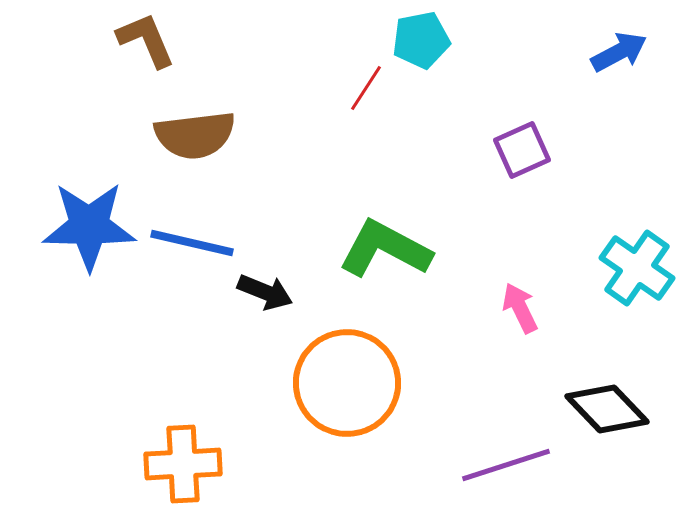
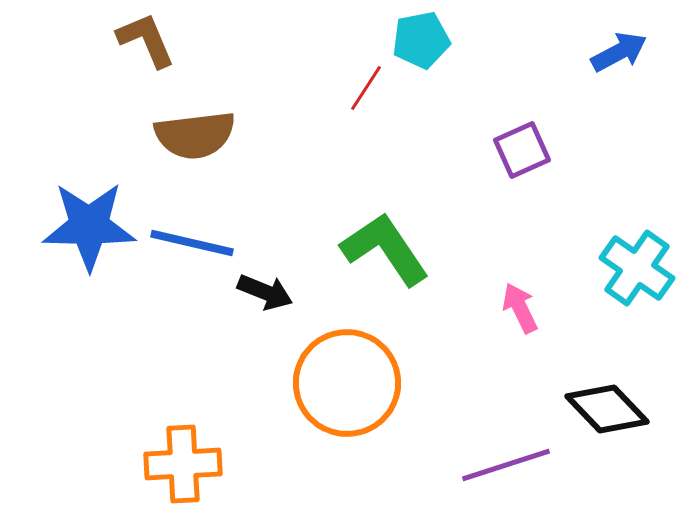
green L-shape: rotated 28 degrees clockwise
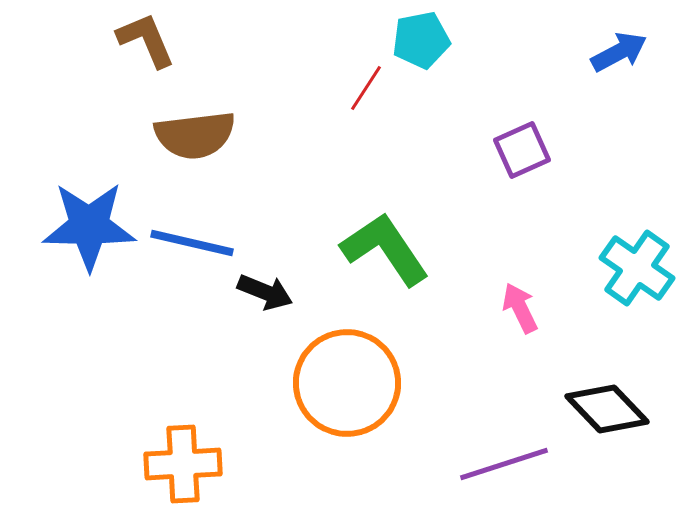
purple line: moved 2 px left, 1 px up
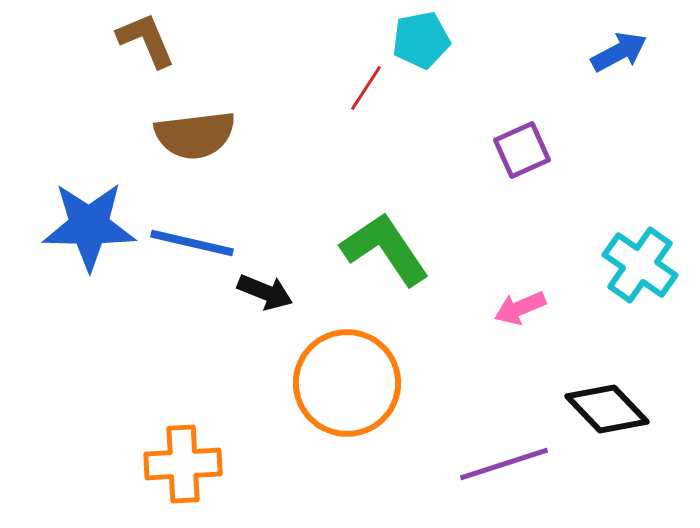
cyan cross: moved 3 px right, 3 px up
pink arrow: rotated 87 degrees counterclockwise
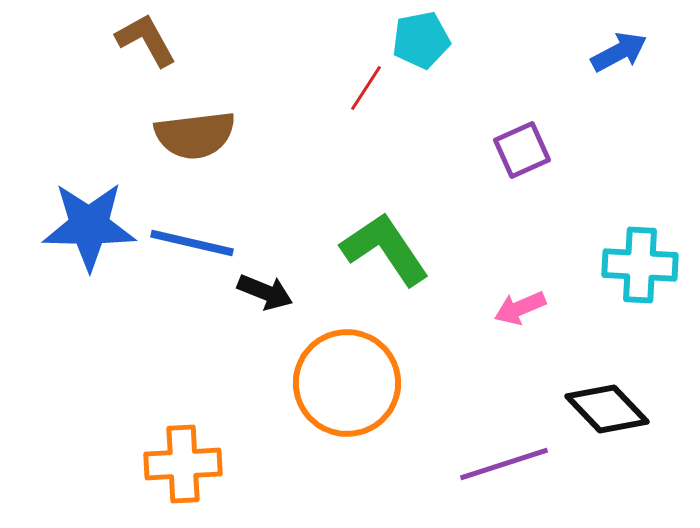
brown L-shape: rotated 6 degrees counterclockwise
cyan cross: rotated 32 degrees counterclockwise
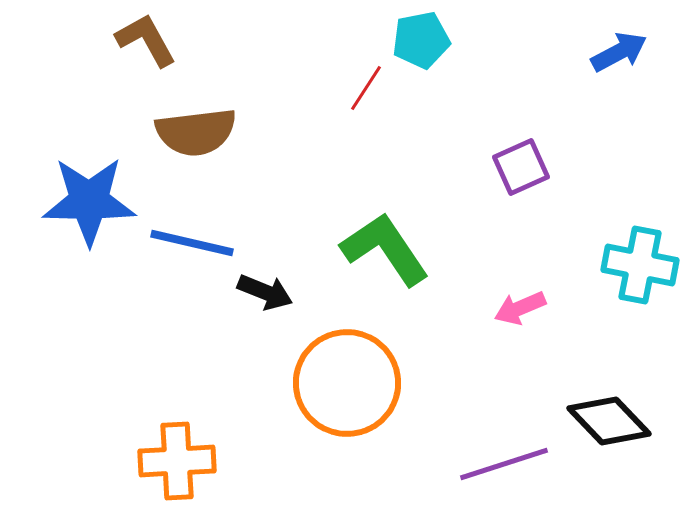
brown semicircle: moved 1 px right, 3 px up
purple square: moved 1 px left, 17 px down
blue star: moved 25 px up
cyan cross: rotated 8 degrees clockwise
black diamond: moved 2 px right, 12 px down
orange cross: moved 6 px left, 3 px up
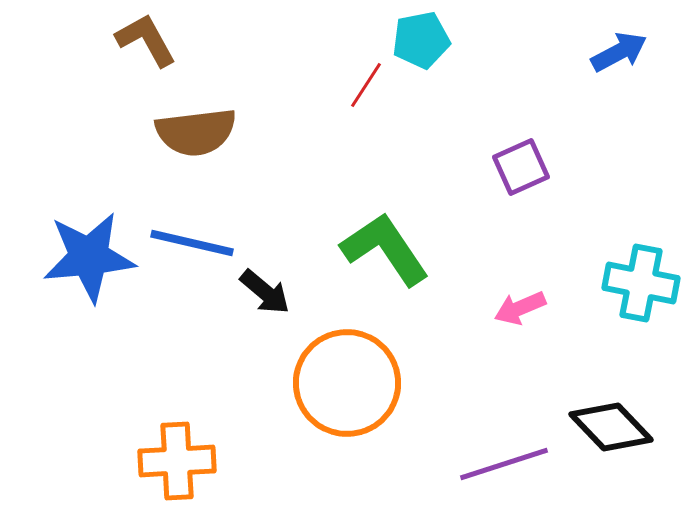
red line: moved 3 px up
blue star: moved 56 px down; rotated 6 degrees counterclockwise
cyan cross: moved 1 px right, 18 px down
black arrow: rotated 18 degrees clockwise
black diamond: moved 2 px right, 6 px down
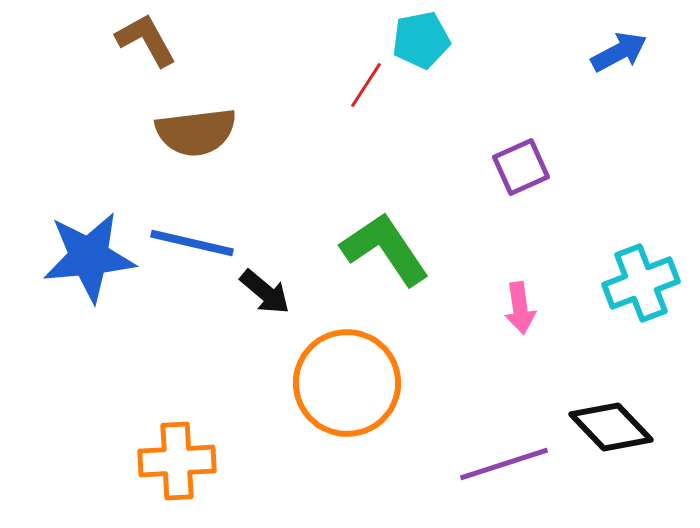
cyan cross: rotated 32 degrees counterclockwise
pink arrow: rotated 75 degrees counterclockwise
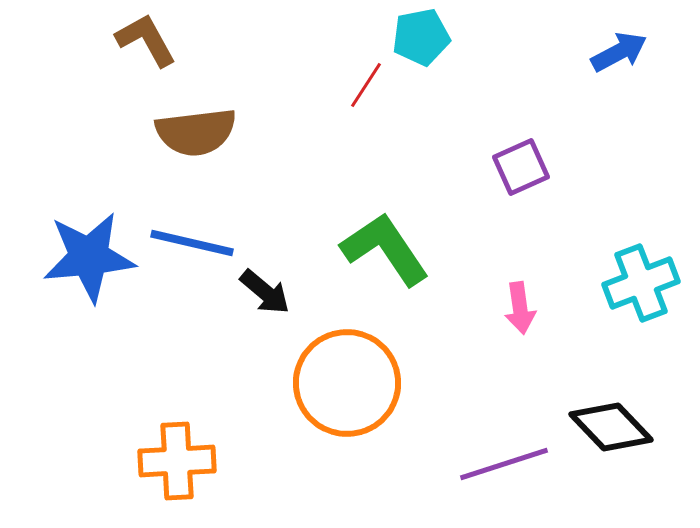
cyan pentagon: moved 3 px up
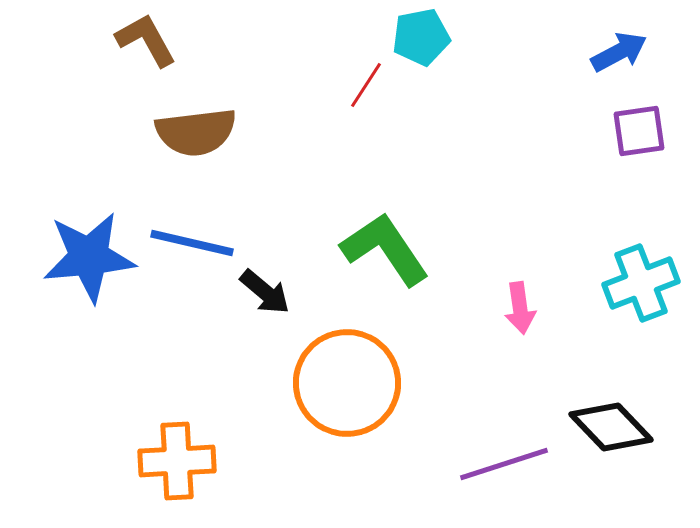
purple square: moved 118 px right, 36 px up; rotated 16 degrees clockwise
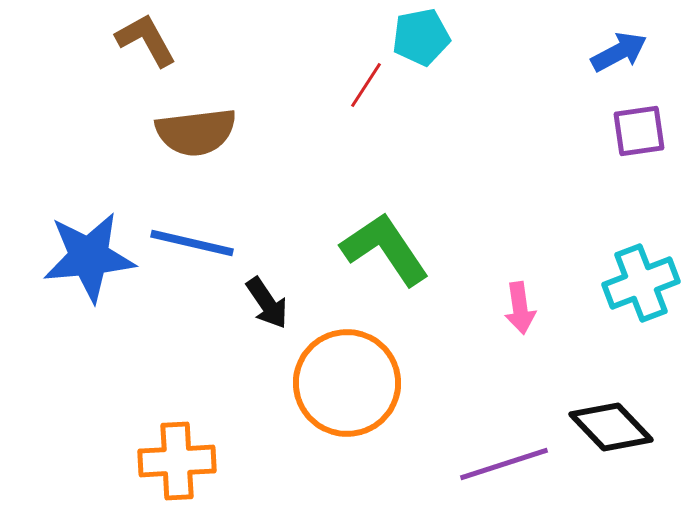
black arrow: moved 2 px right, 11 px down; rotated 16 degrees clockwise
